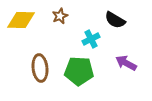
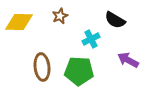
yellow diamond: moved 2 px left, 2 px down
purple arrow: moved 2 px right, 3 px up
brown ellipse: moved 2 px right, 1 px up
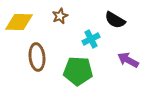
brown ellipse: moved 5 px left, 10 px up
green pentagon: moved 1 px left
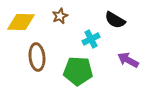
yellow diamond: moved 2 px right
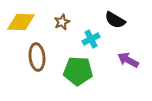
brown star: moved 2 px right, 6 px down
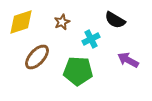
yellow diamond: rotated 20 degrees counterclockwise
brown ellipse: rotated 48 degrees clockwise
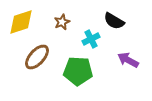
black semicircle: moved 1 px left, 1 px down
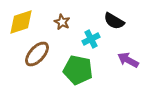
brown star: rotated 21 degrees counterclockwise
brown ellipse: moved 3 px up
green pentagon: moved 1 px up; rotated 8 degrees clockwise
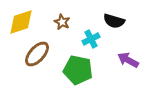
black semicircle: rotated 15 degrees counterclockwise
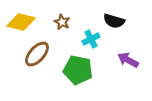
yellow diamond: rotated 32 degrees clockwise
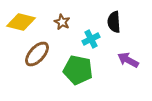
black semicircle: moved 1 px down; rotated 70 degrees clockwise
